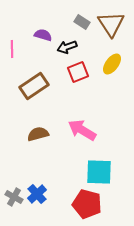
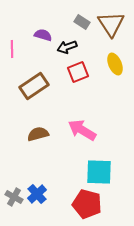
yellow ellipse: moved 3 px right; rotated 60 degrees counterclockwise
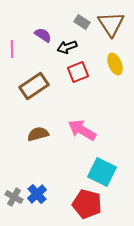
purple semicircle: rotated 18 degrees clockwise
cyan square: moved 3 px right; rotated 24 degrees clockwise
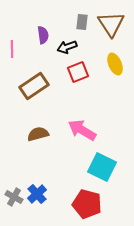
gray rectangle: rotated 63 degrees clockwise
purple semicircle: rotated 48 degrees clockwise
cyan square: moved 5 px up
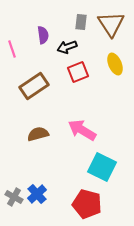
gray rectangle: moved 1 px left
pink line: rotated 18 degrees counterclockwise
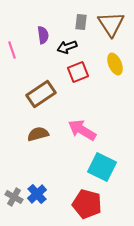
pink line: moved 1 px down
brown rectangle: moved 7 px right, 8 px down
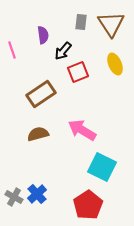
black arrow: moved 4 px left, 4 px down; rotated 30 degrees counterclockwise
red pentagon: moved 1 px right, 1 px down; rotated 24 degrees clockwise
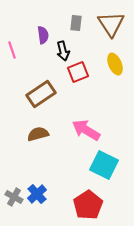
gray rectangle: moved 5 px left, 1 px down
black arrow: rotated 54 degrees counterclockwise
pink arrow: moved 4 px right
cyan square: moved 2 px right, 2 px up
